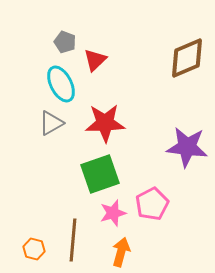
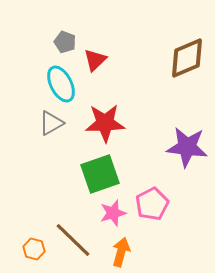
brown line: rotated 51 degrees counterclockwise
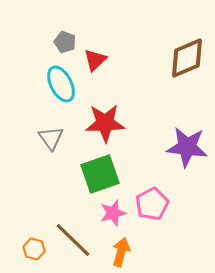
gray triangle: moved 15 px down; rotated 36 degrees counterclockwise
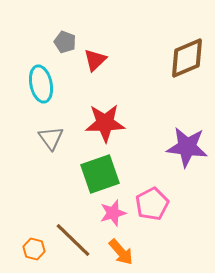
cyan ellipse: moved 20 px left; rotated 15 degrees clockwise
orange arrow: rotated 124 degrees clockwise
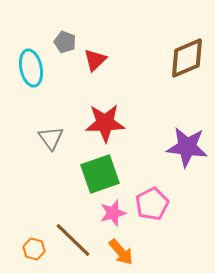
cyan ellipse: moved 10 px left, 16 px up
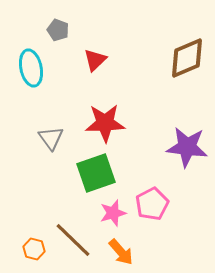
gray pentagon: moved 7 px left, 12 px up
green square: moved 4 px left, 1 px up
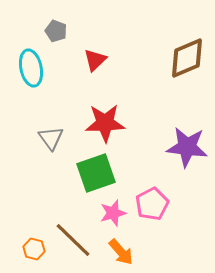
gray pentagon: moved 2 px left, 1 px down
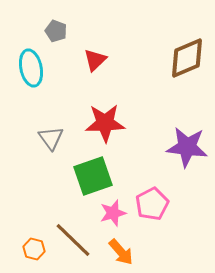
green square: moved 3 px left, 3 px down
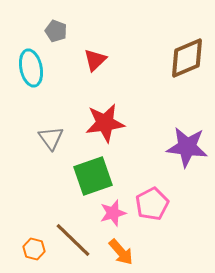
red star: rotated 6 degrees counterclockwise
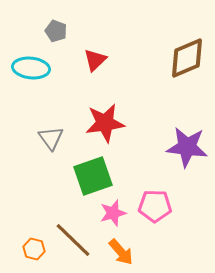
cyan ellipse: rotated 72 degrees counterclockwise
pink pentagon: moved 3 px right, 2 px down; rotated 28 degrees clockwise
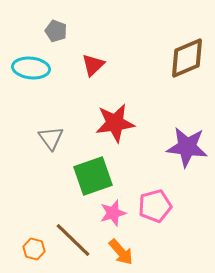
red triangle: moved 2 px left, 5 px down
red star: moved 10 px right
pink pentagon: rotated 16 degrees counterclockwise
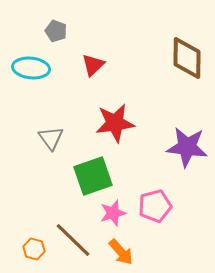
brown diamond: rotated 66 degrees counterclockwise
